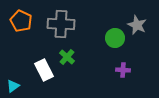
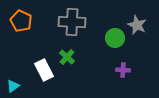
gray cross: moved 11 px right, 2 px up
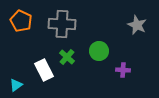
gray cross: moved 10 px left, 2 px down
green circle: moved 16 px left, 13 px down
cyan triangle: moved 3 px right, 1 px up
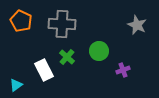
purple cross: rotated 24 degrees counterclockwise
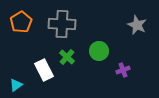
orange pentagon: moved 1 px down; rotated 15 degrees clockwise
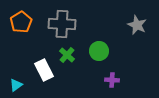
green cross: moved 2 px up
purple cross: moved 11 px left, 10 px down; rotated 24 degrees clockwise
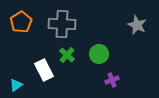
green circle: moved 3 px down
purple cross: rotated 24 degrees counterclockwise
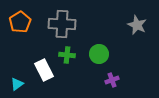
orange pentagon: moved 1 px left
green cross: rotated 35 degrees counterclockwise
cyan triangle: moved 1 px right, 1 px up
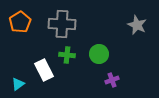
cyan triangle: moved 1 px right
